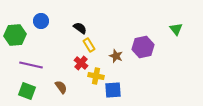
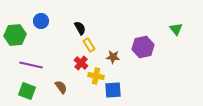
black semicircle: rotated 24 degrees clockwise
brown star: moved 3 px left, 1 px down; rotated 16 degrees counterclockwise
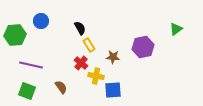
green triangle: rotated 32 degrees clockwise
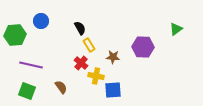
purple hexagon: rotated 15 degrees clockwise
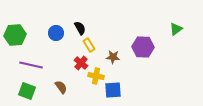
blue circle: moved 15 px right, 12 px down
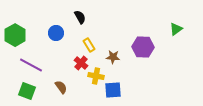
black semicircle: moved 11 px up
green hexagon: rotated 25 degrees counterclockwise
purple line: rotated 15 degrees clockwise
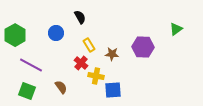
brown star: moved 1 px left, 3 px up
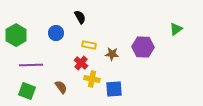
green hexagon: moved 1 px right
yellow rectangle: rotated 48 degrees counterclockwise
purple line: rotated 30 degrees counterclockwise
yellow cross: moved 4 px left, 3 px down
blue square: moved 1 px right, 1 px up
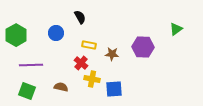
brown semicircle: rotated 40 degrees counterclockwise
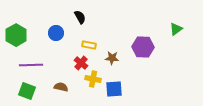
brown star: moved 4 px down
yellow cross: moved 1 px right
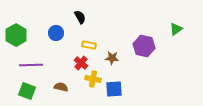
purple hexagon: moved 1 px right, 1 px up; rotated 10 degrees clockwise
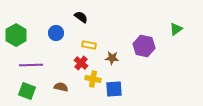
black semicircle: moved 1 px right; rotated 24 degrees counterclockwise
